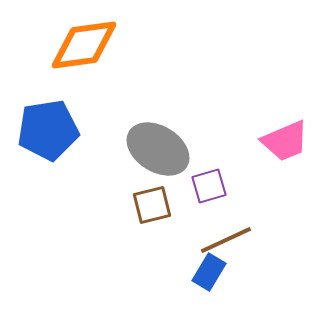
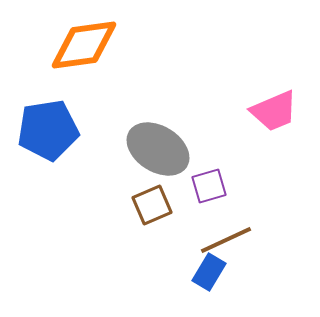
pink trapezoid: moved 11 px left, 30 px up
brown square: rotated 9 degrees counterclockwise
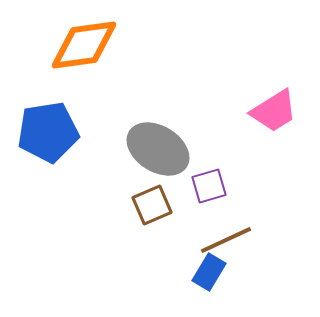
pink trapezoid: rotated 9 degrees counterclockwise
blue pentagon: moved 2 px down
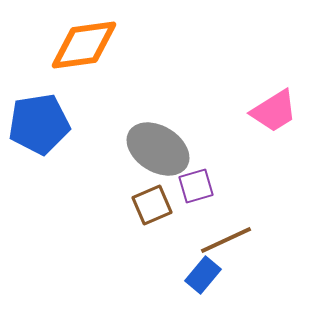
blue pentagon: moved 9 px left, 8 px up
purple square: moved 13 px left
blue rectangle: moved 6 px left, 3 px down; rotated 9 degrees clockwise
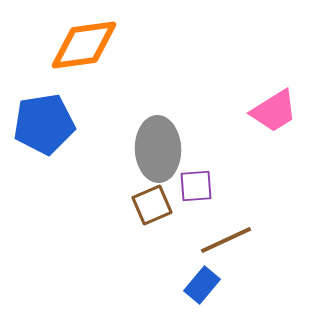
blue pentagon: moved 5 px right
gray ellipse: rotated 56 degrees clockwise
purple square: rotated 12 degrees clockwise
blue rectangle: moved 1 px left, 10 px down
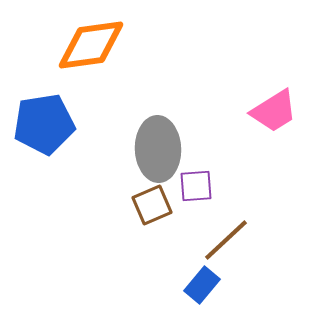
orange diamond: moved 7 px right
brown line: rotated 18 degrees counterclockwise
